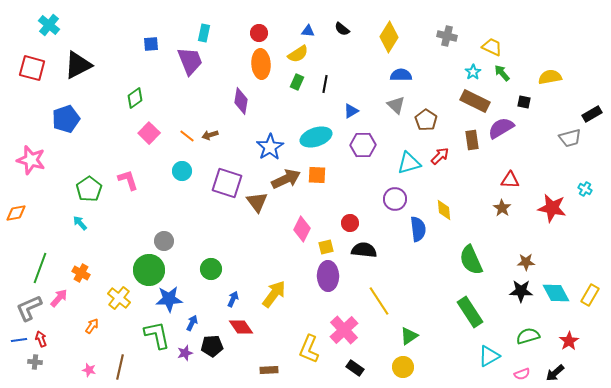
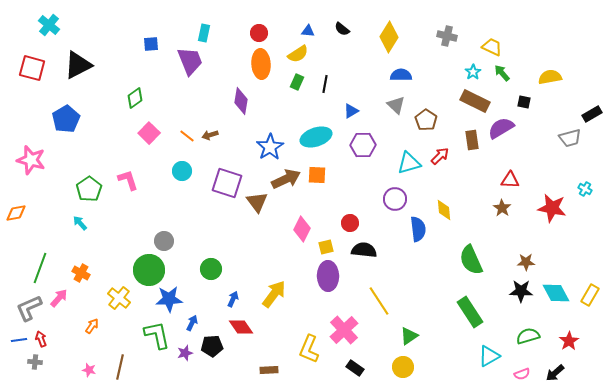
blue pentagon at (66, 119): rotated 12 degrees counterclockwise
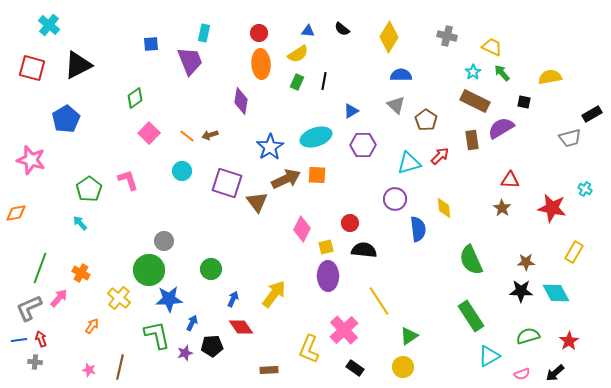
black line at (325, 84): moved 1 px left, 3 px up
yellow diamond at (444, 210): moved 2 px up
yellow rectangle at (590, 295): moved 16 px left, 43 px up
green rectangle at (470, 312): moved 1 px right, 4 px down
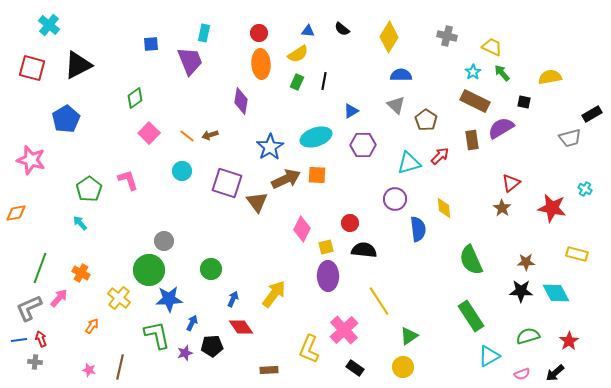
red triangle at (510, 180): moved 1 px right, 3 px down; rotated 42 degrees counterclockwise
yellow rectangle at (574, 252): moved 3 px right, 2 px down; rotated 75 degrees clockwise
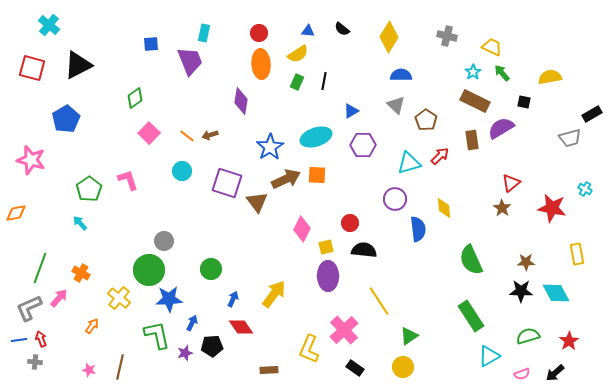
yellow rectangle at (577, 254): rotated 65 degrees clockwise
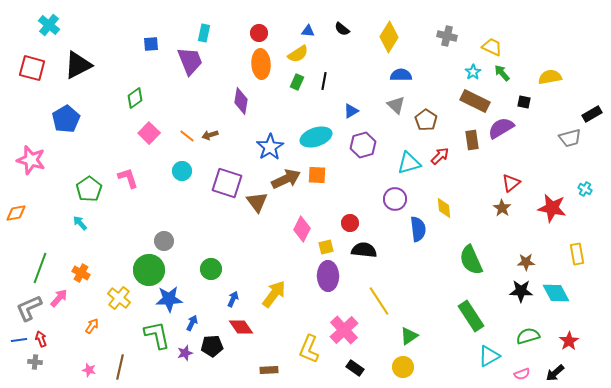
purple hexagon at (363, 145): rotated 15 degrees counterclockwise
pink L-shape at (128, 180): moved 2 px up
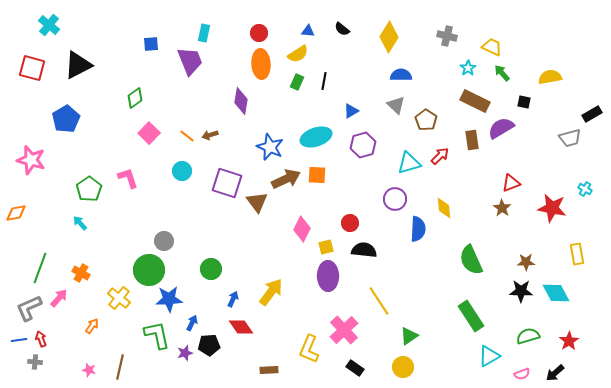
cyan star at (473, 72): moved 5 px left, 4 px up
blue star at (270, 147): rotated 16 degrees counterclockwise
red triangle at (511, 183): rotated 18 degrees clockwise
blue semicircle at (418, 229): rotated 10 degrees clockwise
yellow arrow at (274, 294): moved 3 px left, 2 px up
black pentagon at (212, 346): moved 3 px left, 1 px up
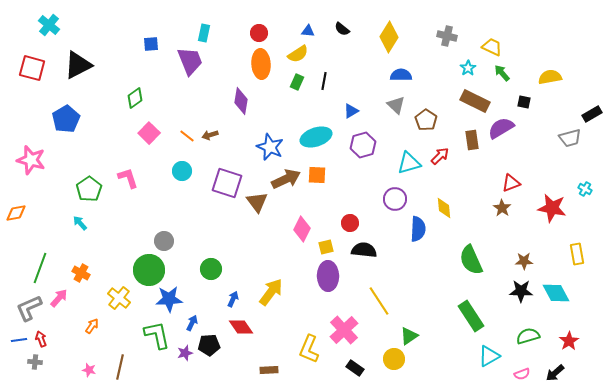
brown star at (526, 262): moved 2 px left, 1 px up
yellow circle at (403, 367): moved 9 px left, 8 px up
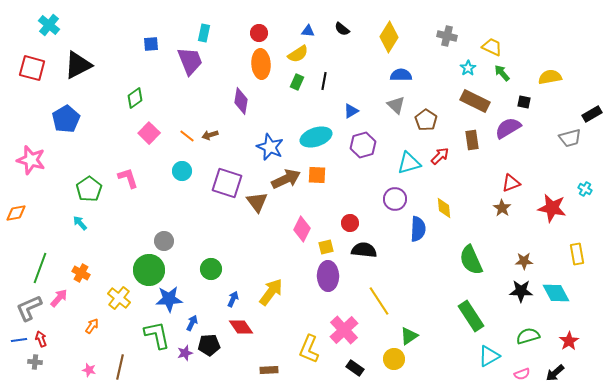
purple semicircle at (501, 128): moved 7 px right
